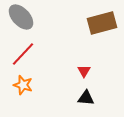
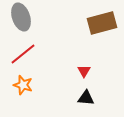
gray ellipse: rotated 24 degrees clockwise
red line: rotated 8 degrees clockwise
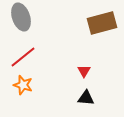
red line: moved 3 px down
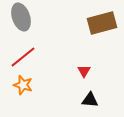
black triangle: moved 4 px right, 2 px down
